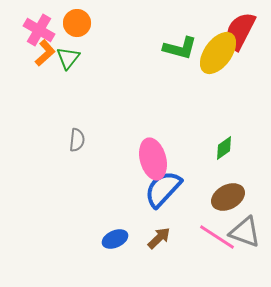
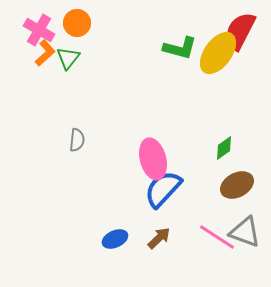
brown ellipse: moved 9 px right, 12 px up
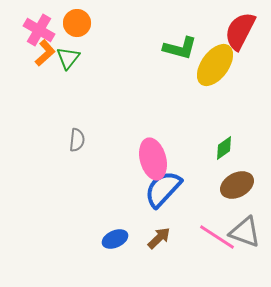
yellow ellipse: moved 3 px left, 12 px down
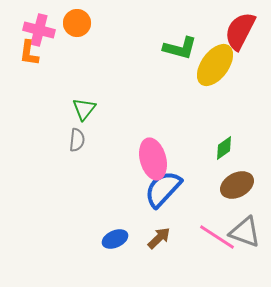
pink cross: rotated 16 degrees counterclockwise
orange L-shape: moved 16 px left; rotated 140 degrees clockwise
green triangle: moved 16 px right, 51 px down
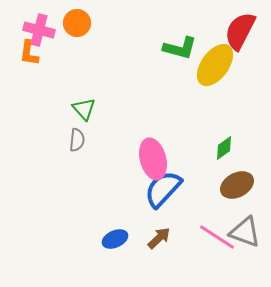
green triangle: rotated 20 degrees counterclockwise
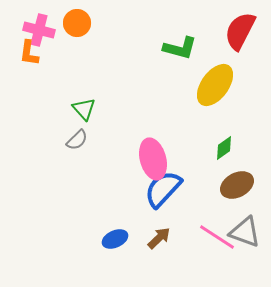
yellow ellipse: moved 20 px down
gray semicircle: rotated 40 degrees clockwise
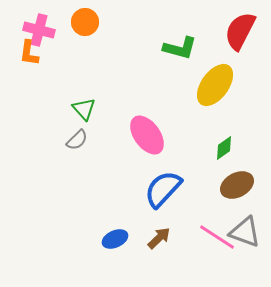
orange circle: moved 8 px right, 1 px up
pink ellipse: moved 6 px left, 24 px up; rotated 21 degrees counterclockwise
